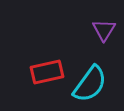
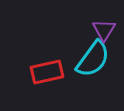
cyan semicircle: moved 3 px right, 25 px up
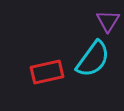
purple triangle: moved 4 px right, 9 px up
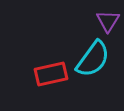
red rectangle: moved 4 px right, 2 px down
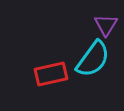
purple triangle: moved 2 px left, 4 px down
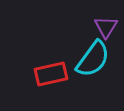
purple triangle: moved 2 px down
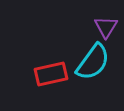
cyan semicircle: moved 3 px down
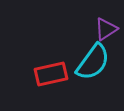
purple triangle: moved 2 px down; rotated 25 degrees clockwise
